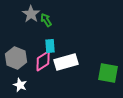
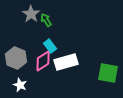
cyan rectangle: rotated 32 degrees counterclockwise
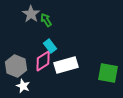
gray hexagon: moved 8 px down
white rectangle: moved 3 px down
white star: moved 3 px right, 1 px down
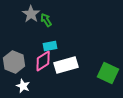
cyan rectangle: rotated 64 degrees counterclockwise
gray hexagon: moved 2 px left, 4 px up
green square: rotated 15 degrees clockwise
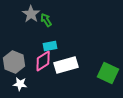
white star: moved 3 px left, 2 px up; rotated 16 degrees counterclockwise
